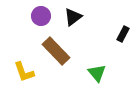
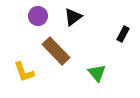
purple circle: moved 3 px left
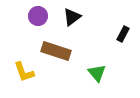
black triangle: moved 1 px left
brown rectangle: rotated 28 degrees counterclockwise
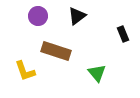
black triangle: moved 5 px right, 1 px up
black rectangle: rotated 49 degrees counterclockwise
yellow L-shape: moved 1 px right, 1 px up
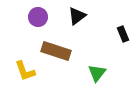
purple circle: moved 1 px down
green triangle: rotated 18 degrees clockwise
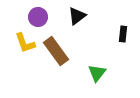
black rectangle: rotated 28 degrees clockwise
brown rectangle: rotated 36 degrees clockwise
yellow L-shape: moved 28 px up
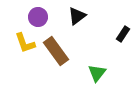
black rectangle: rotated 28 degrees clockwise
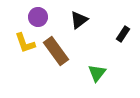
black triangle: moved 2 px right, 4 px down
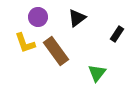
black triangle: moved 2 px left, 2 px up
black rectangle: moved 6 px left
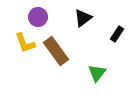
black triangle: moved 6 px right
